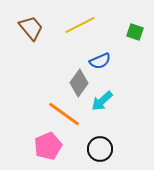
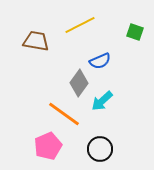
brown trapezoid: moved 5 px right, 13 px down; rotated 40 degrees counterclockwise
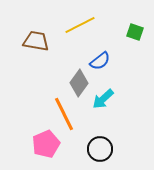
blue semicircle: rotated 15 degrees counterclockwise
cyan arrow: moved 1 px right, 2 px up
orange line: rotated 28 degrees clockwise
pink pentagon: moved 2 px left, 2 px up
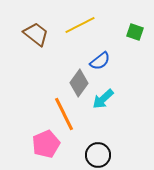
brown trapezoid: moved 7 px up; rotated 28 degrees clockwise
black circle: moved 2 px left, 6 px down
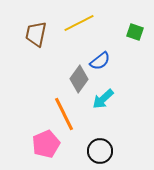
yellow line: moved 1 px left, 2 px up
brown trapezoid: rotated 116 degrees counterclockwise
gray diamond: moved 4 px up
black circle: moved 2 px right, 4 px up
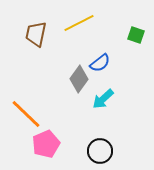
green square: moved 1 px right, 3 px down
blue semicircle: moved 2 px down
orange line: moved 38 px left; rotated 20 degrees counterclockwise
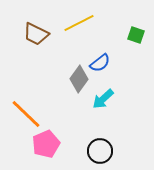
brown trapezoid: rotated 76 degrees counterclockwise
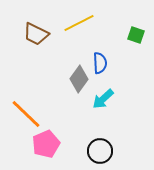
blue semicircle: rotated 55 degrees counterclockwise
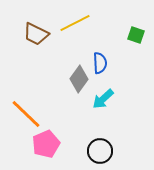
yellow line: moved 4 px left
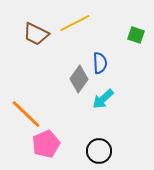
black circle: moved 1 px left
